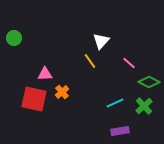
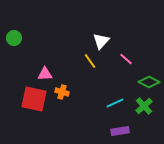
pink line: moved 3 px left, 4 px up
orange cross: rotated 32 degrees counterclockwise
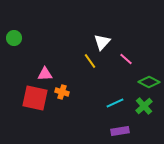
white triangle: moved 1 px right, 1 px down
red square: moved 1 px right, 1 px up
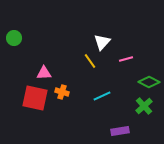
pink line: rotated 56 degrees counterclockwise
pink triangle: moved 1 px left, 1 px up
cyan line: moved 13 px left, 7 px up
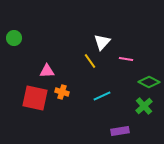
pink line: rotated 24 degrees clockwise
pink triangle: moved 3 px right, 2 px up
